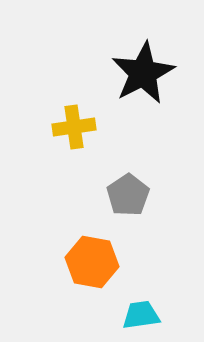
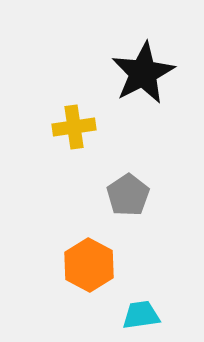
orange hexagon: moved 3 px left, 3 px down; rotated 18 degrees clockwise
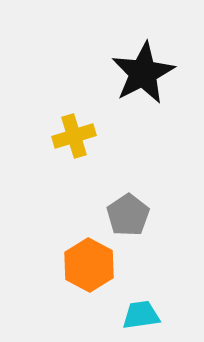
yellow cross: moved 9 px down; rotated 9 degrees counterclockwise
gray pentagon: moved 20 px down
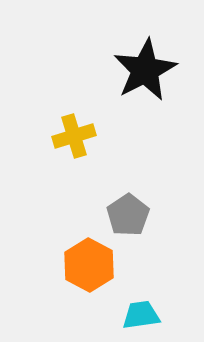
black star: moved 2 px right, 3 px up
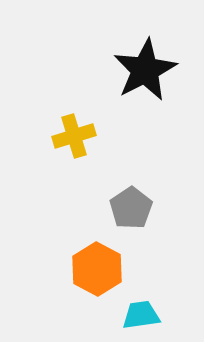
gray pentagon: moved 3 px right, 7 px up
orange hexagon: moved 8 px right, 4 px down
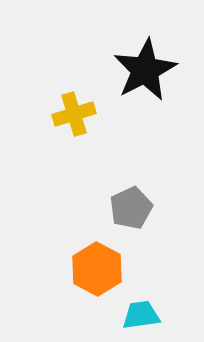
yellow cross: moved 22 px up
gray pentagon: rotated 9 degrees clockwise
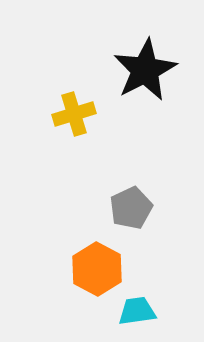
cyan trapezoid: moved 4 px left, 4 px up
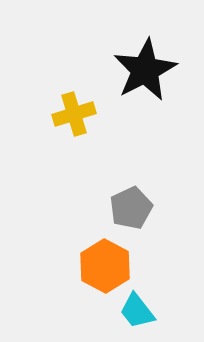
orange hexagon: moved 8 px right, 3 px up
cyan trapezoid: rotated 120 degrees counterclockwise
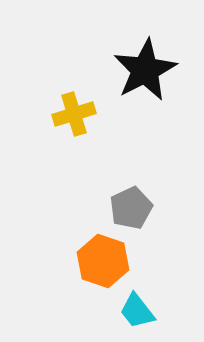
orange hexagon: moved 2 px left, 5 px up; rotated 9 degrees counterclockwise
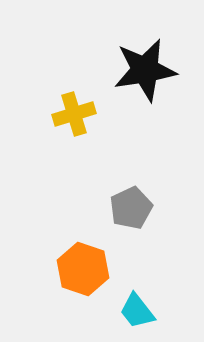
black star: rotated 18 degrees clockwise
orange hexagon: moved 20 px left, 8 px down
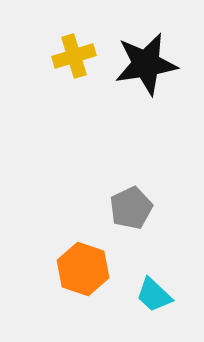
black star: moved 1 px right, 6 px up
yellow cross: moved 58 px up
cyan trapezoid: moved 17 px right, 16 px up; rotated 9 degrees counterclockwise
